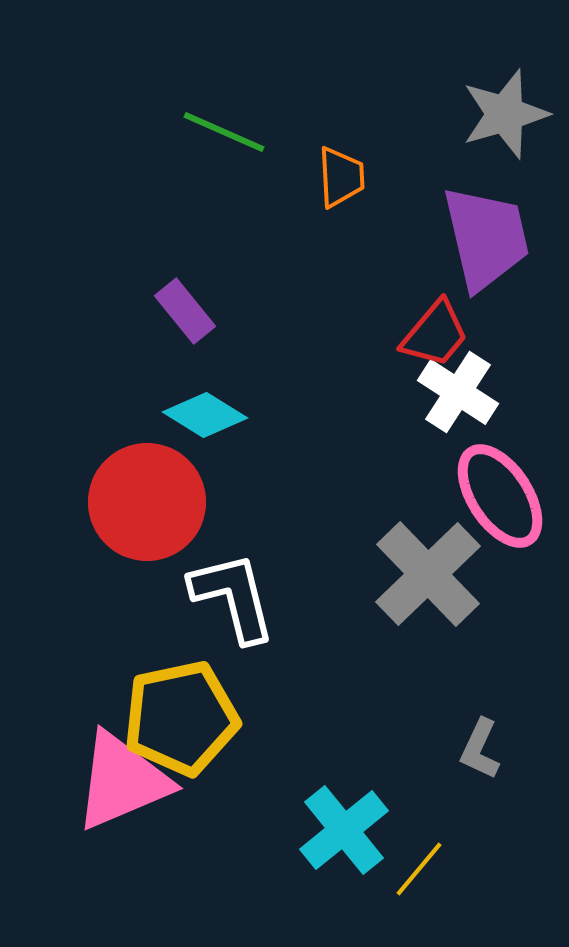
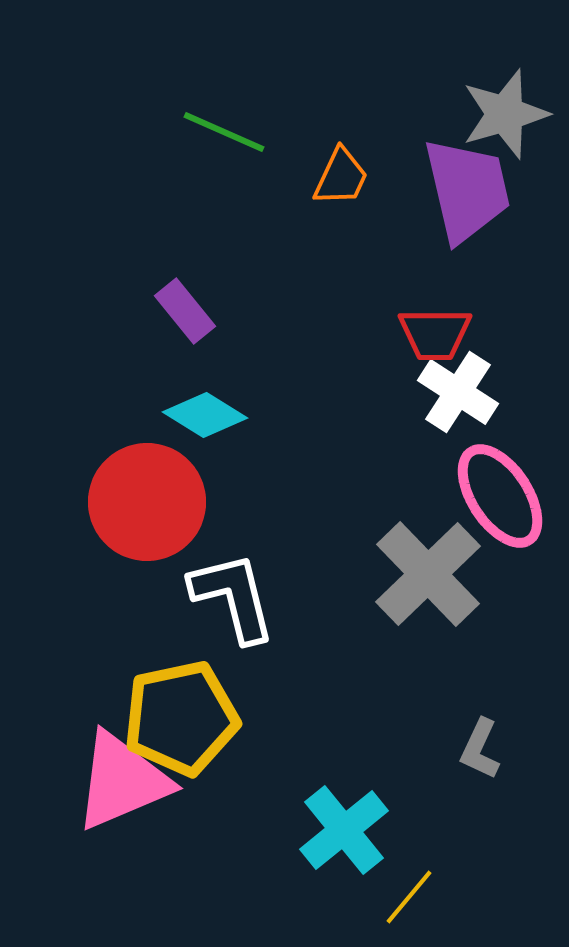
orange trapezoid: rotated 28 degrees clockwise
purple trapezoid: moved 19 px left, 48 px up
red trapezoid: rotated 50 degrees clockwise
yellow line: moved 10 px left, 28 px down
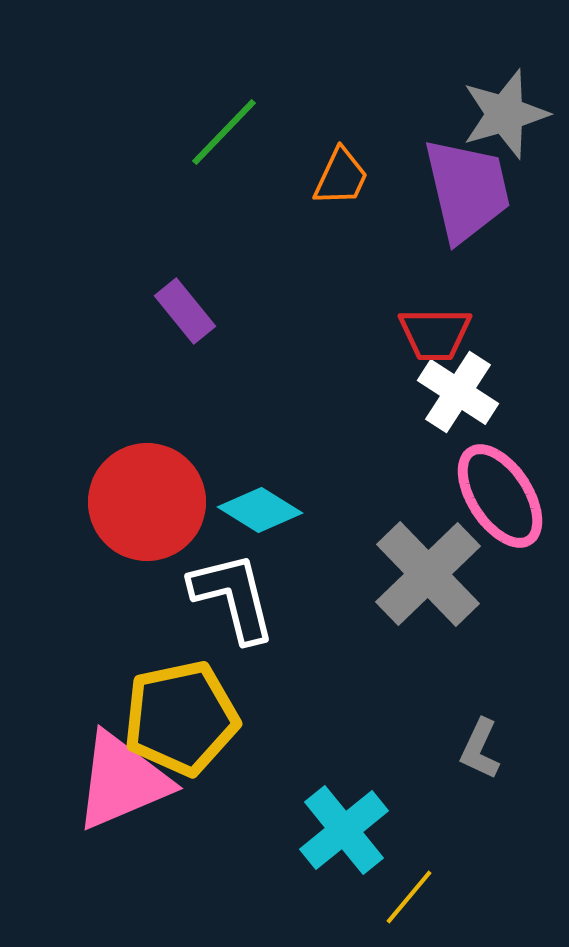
green line: rotated 70 degrees counterclockwise
cyan diamond: moved 55 px right, 95 px down
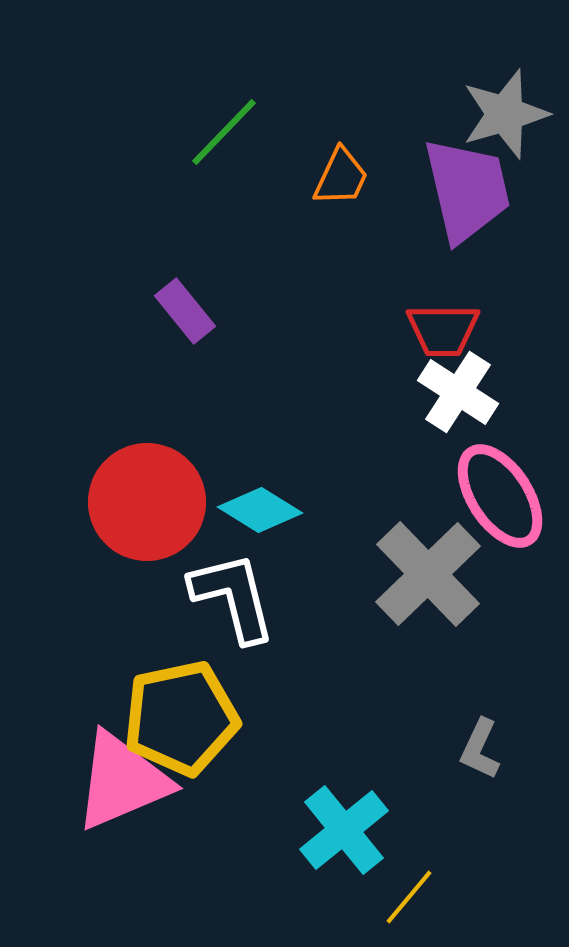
red trapezoid: moved 8 px right, 4 px up
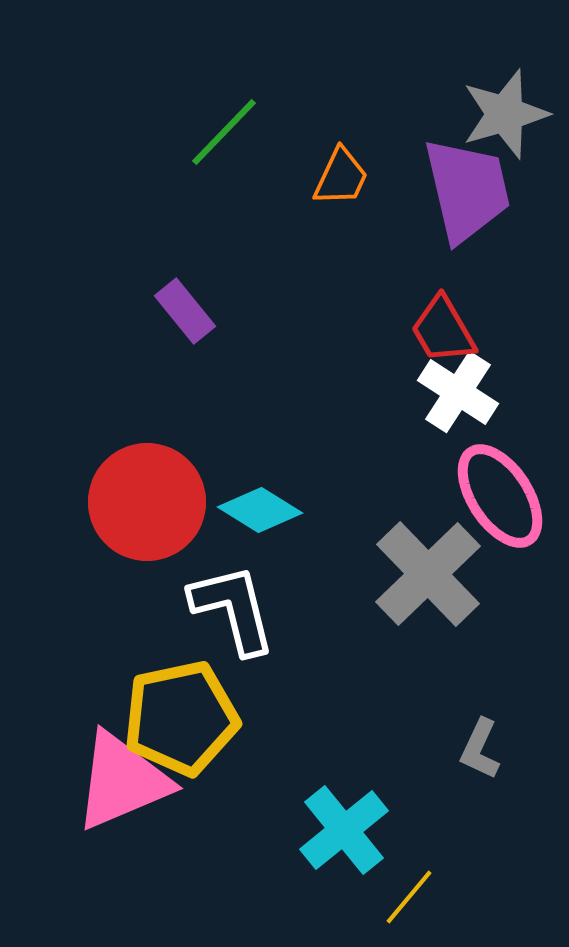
red trapezoid: rotated 60 degrees clockwise
white L-shape: moved 12 px down
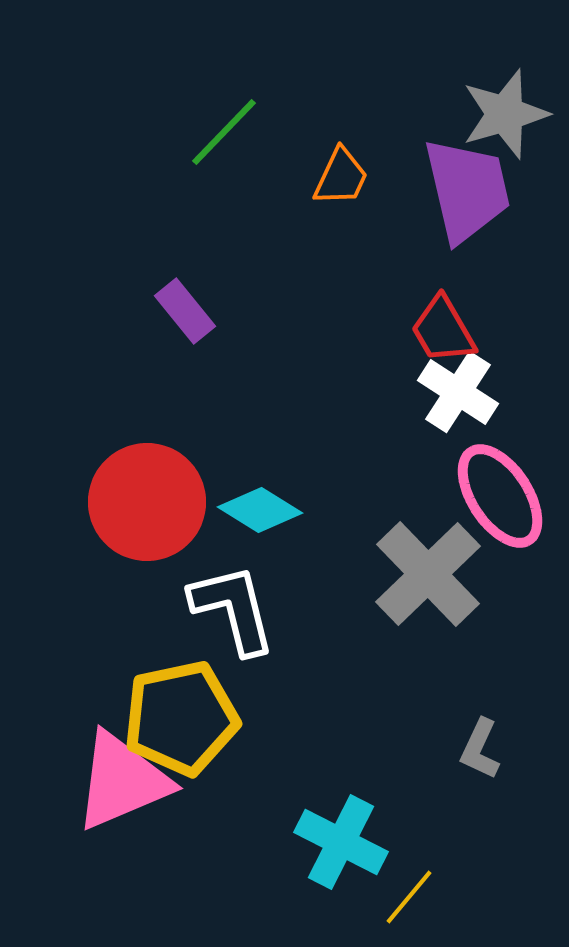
cyan cross: moved 3 px left, 12 px down; rotated 24 degrees counterclockwise
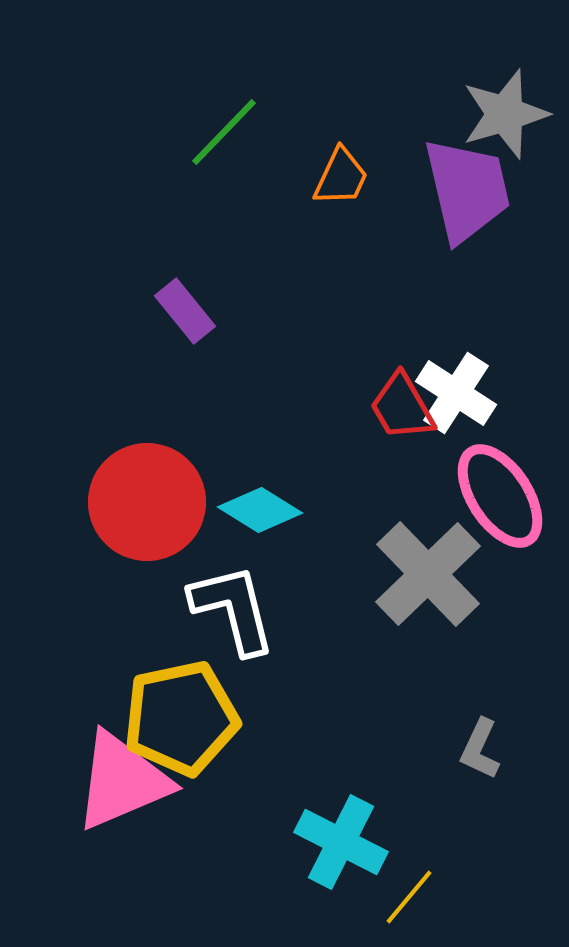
red trapezoid: moved 41 px left, 77 px down
white cross: moved 2 px left, 1 px down
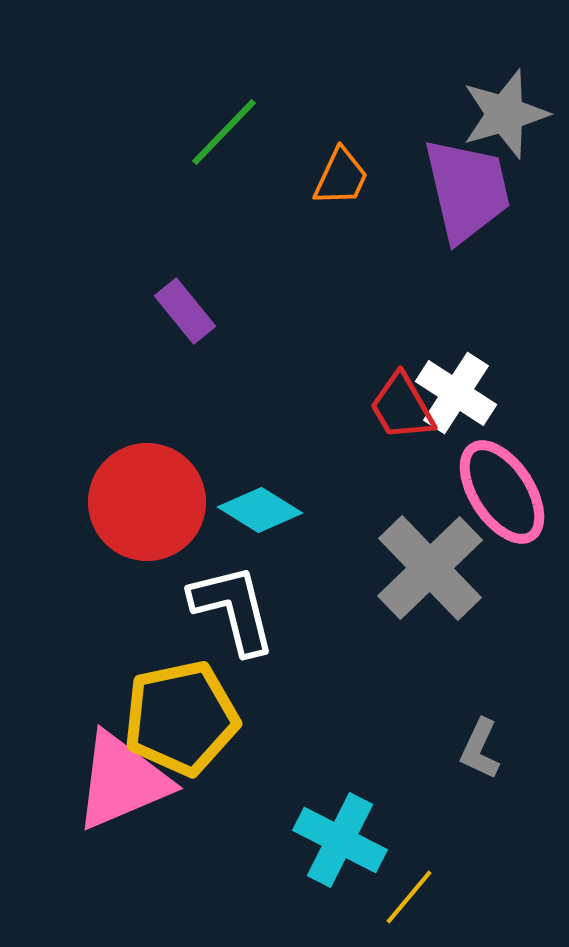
pink ellipse: moved 2 px right, 4 px up
gray cross: moved 2 px right, 6 px up
cyan cross: moved 1 px left, 2 px up
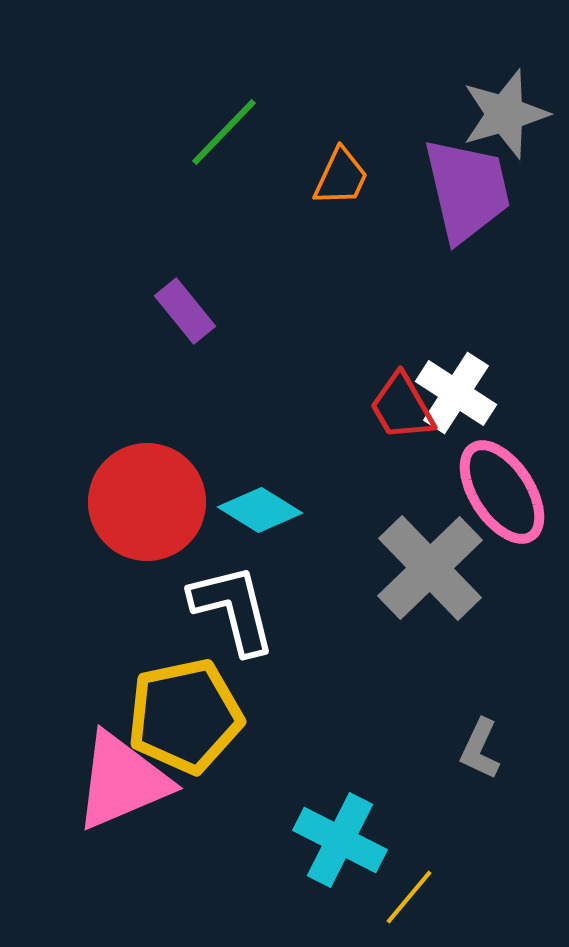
yellow pentagon: moved 4 px right, 2 px up
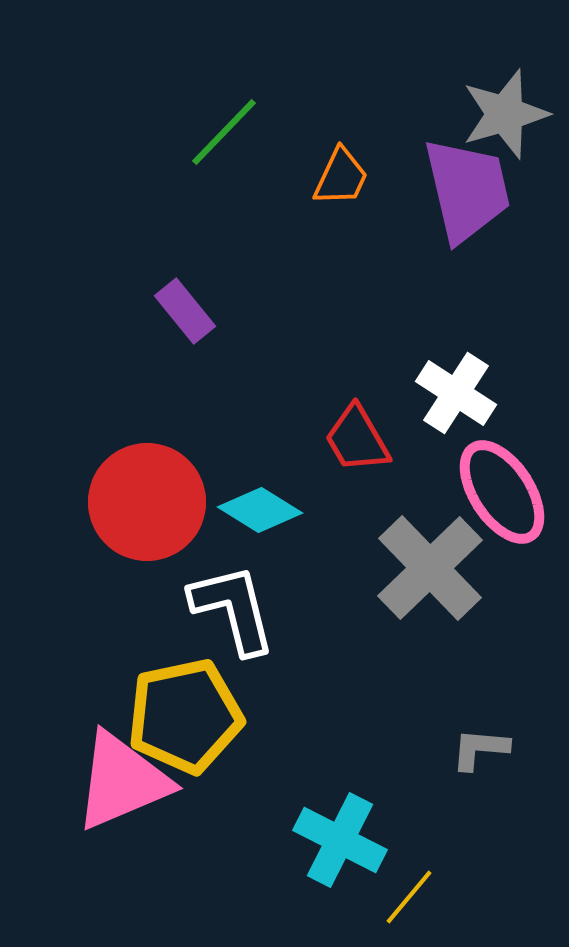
red trapezoid: moved 45 px left, 32 px down
gray L-shape: rotated 70 degrees clockwise
